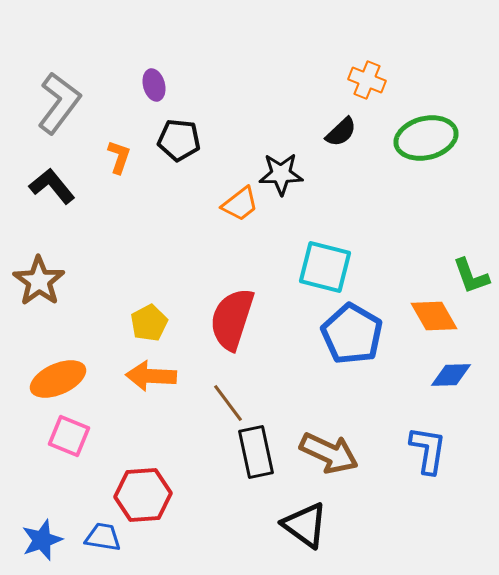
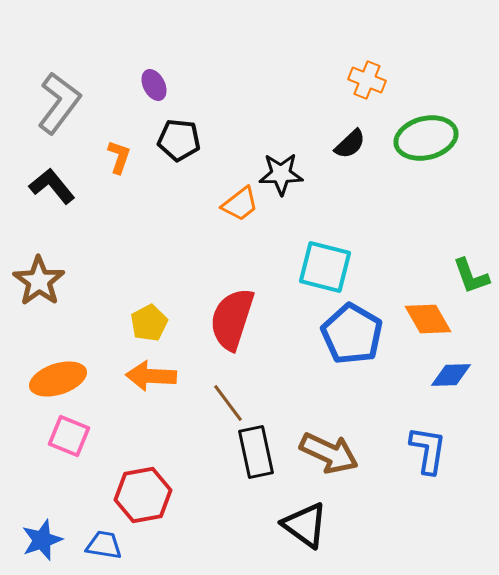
purple ellipse: rotated 12 degrees counterclockwise
black semicircle: moved 9 px right, 12 px down
orange diamond: moved 6 px left, 3 px down
orange ellipse: rotated 6 degrees clockwise
red hexagon: rotated 6 degrees counterclockwise
blue trapezoid: moved 1 px right, 8 px down
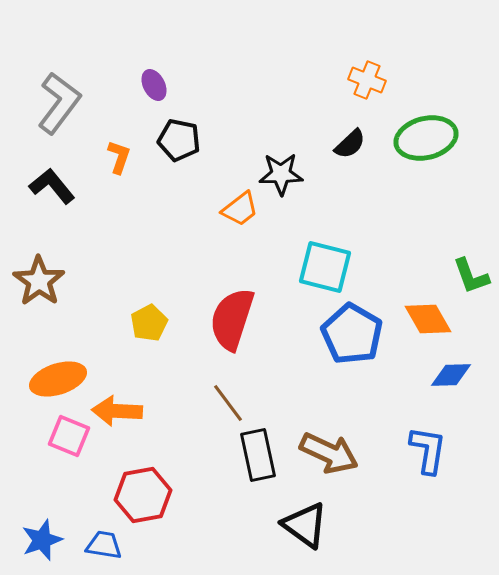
black pentagon: rotated 6 degrees clockwise
orange trapezoid: moved 5 px down
orange arrow: moved 34 px left, 35 px down
black rectangle: moved 2 px right, 3 px down
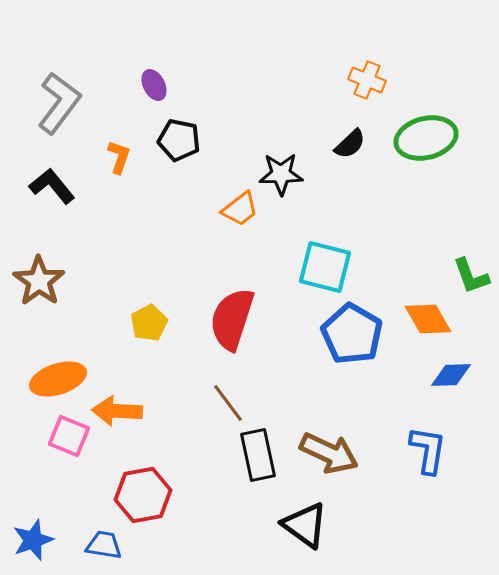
blue star: moved 9 px left
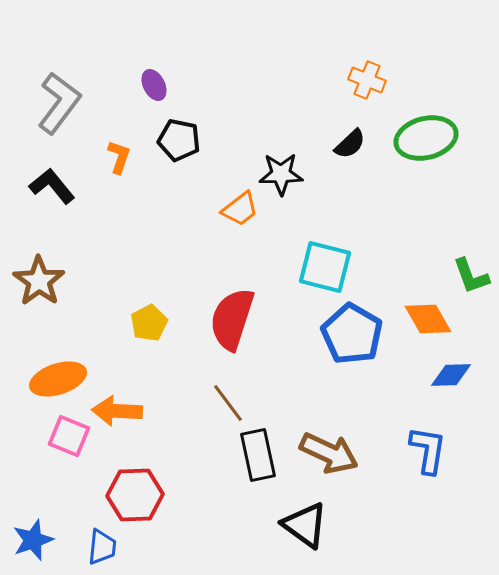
red hexagon: moved 8 px left; rotated 8 degrees clockwise
blue trapezoid: moved 2 px left, 2 px down; rotated 87 degrees clockwise
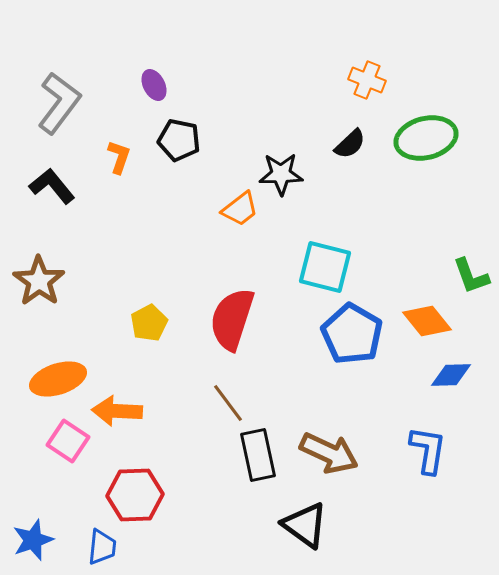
orange diamond: moved 1 px left, 2 px down; rotated 9 degrees counterclockwise
pink square: moved 1 px left, 5 px down; rotated 12 degrees clockwise
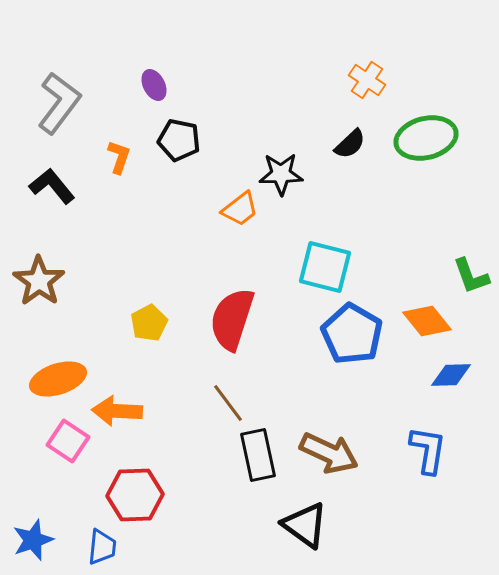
orange cross: rotated 12 degrees clockwise
